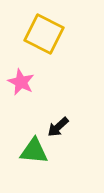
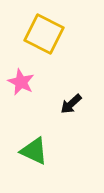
black arrow: moved 13 px right, 23 px up
green triangle: rotated 20 degrees clockwise
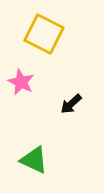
green triangle: moved 9 px down
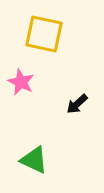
yellow square: rotated 15 degrees counterclockwise
black arrow: moved 6 px right
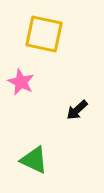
black arrow: moved 6 px down
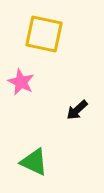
green triangle: moved 2 px down
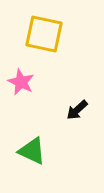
green triangle: moved 2 px left, 11 px up
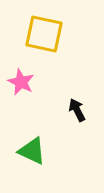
black arrow: rotated 105 degrees clockwise
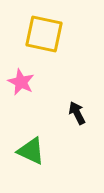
black arrow: moved 3 px down
green triangle: moved 1 px left
